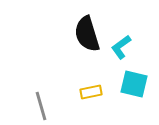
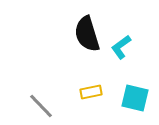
cyan square: moved 1 px right, 14 px down
gray line: rotated 28 degrees counterclockwise
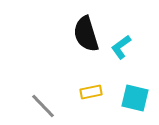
black semicircle: moved 1 px left
gray line: moved 2 px right
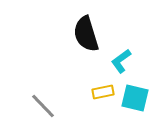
cyan L-shape: moved 14 px down
yellow rectangle: moved 12 px right
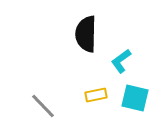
black semicircle: rotated 18 degrees clockwise
yellow rectangle: moved 7 px left, 3 px down
